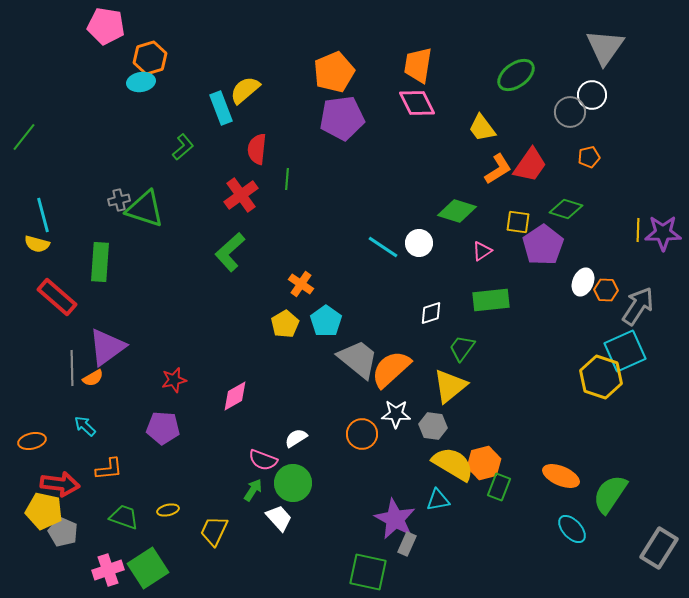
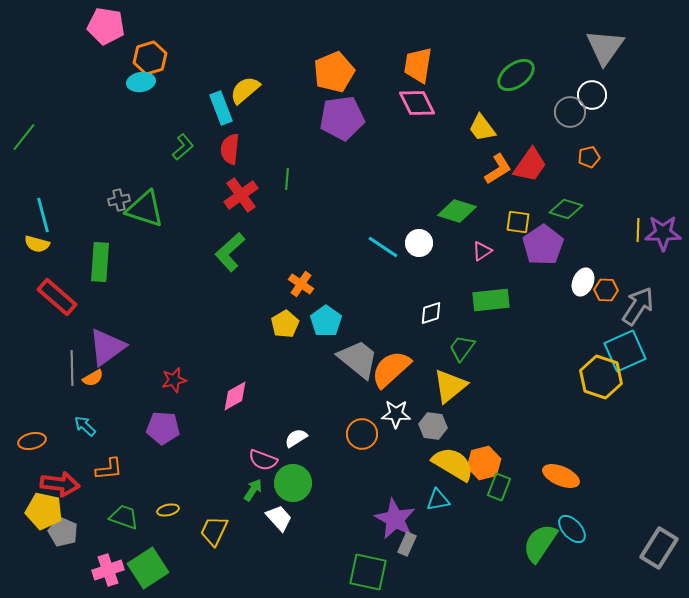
red semicircle at (257, 149): moved 27 px left
green semicircle at (610, 494): moved 70 px left, 49 px down
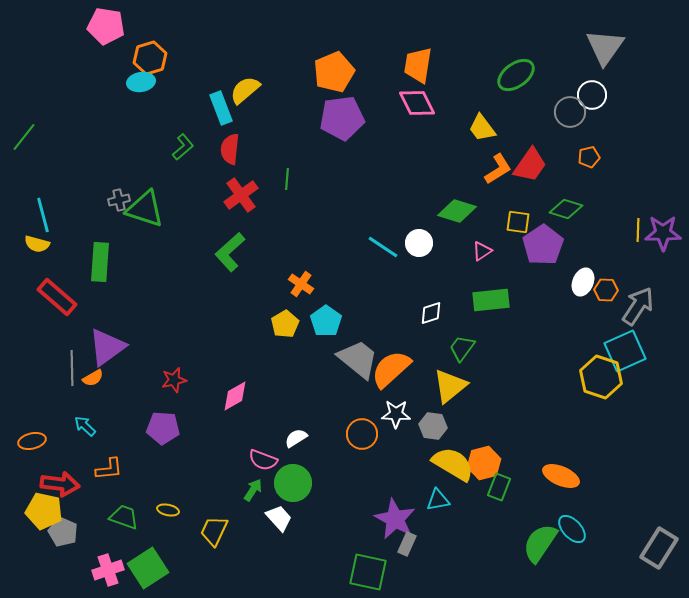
yellow ellipse at (168, 510): rotated 25 degrees clockwise
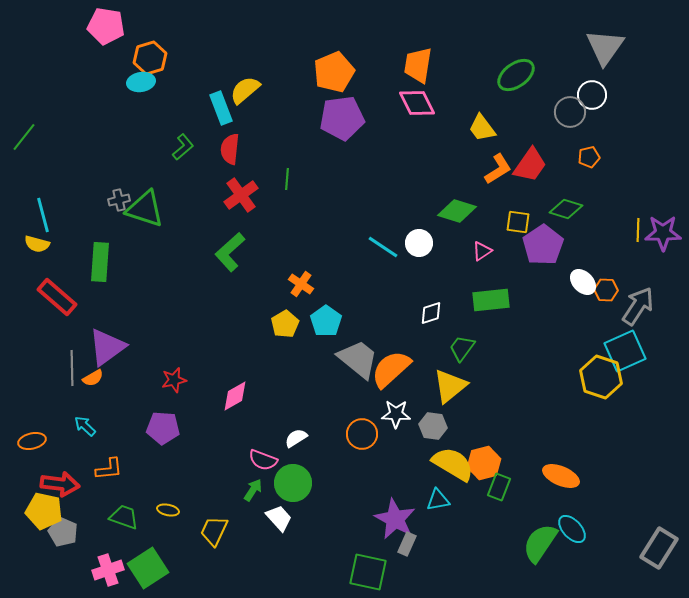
white ellipse at (583, 282): rotated 68 degrees counterclockwise
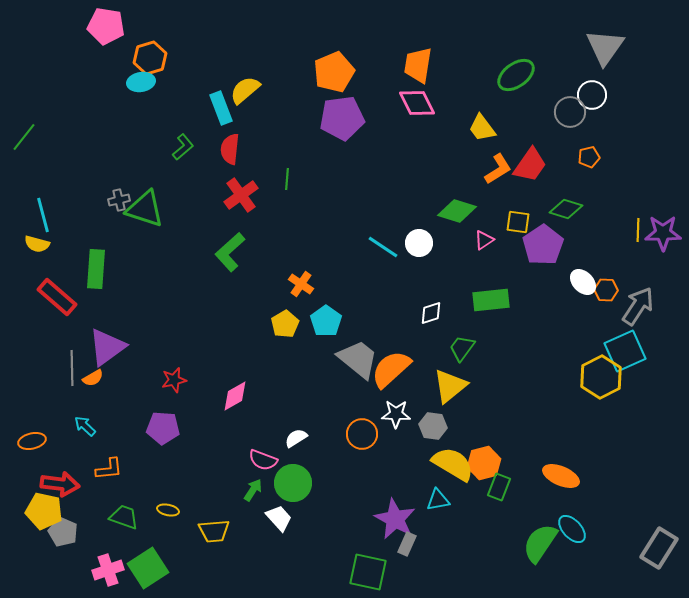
pink triangle at (482, 251): moved 2 px right, 11 px up
green rectangle at (100, 262): moved 4 px left, 7 px down
yellow hexagon at (601, 377): rotated 15 degrees clockwise
yellow trapezoid at (214, 531): rotated 120 degrees counterclockwise
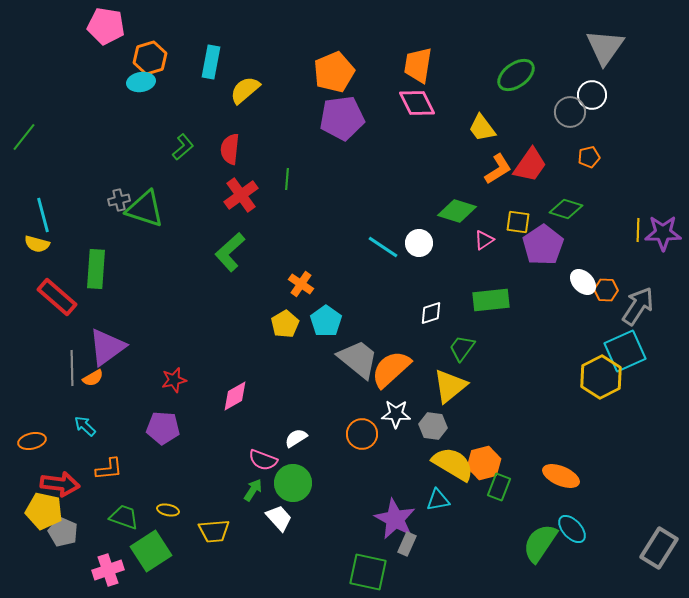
cyan rectangle at (221, 108): moved 10 px left, 46 px up; rotated 32 degrees clockwise
green square at (148, 568): moved 3 px right, 17 px up
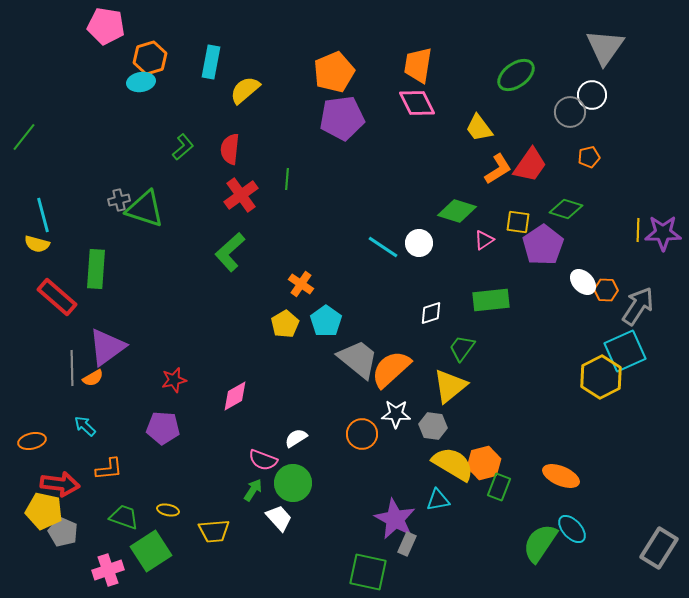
yellow trapezoid at (482, 128): moved 3 px left
